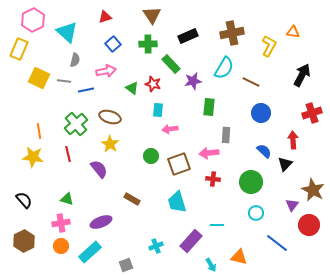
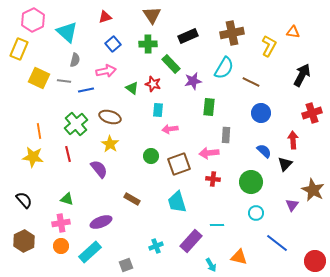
red circle at (309, 225): moved 6 px right, 36 px down
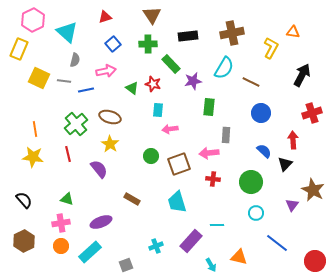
black rectangle at (188, 36): rotated 18 degrees clockwise
yellow L-shape at (269, 46): moved 2 px right, 2 px down
orange line at (39, 131): moved 4 px left, 2 px up
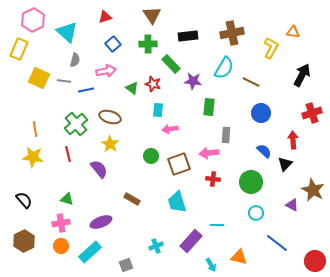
purple star at (193, 81): rotated 18 degrees clockwise
purple triangle at (292, 205): rotated 40 degrees counterclockwise
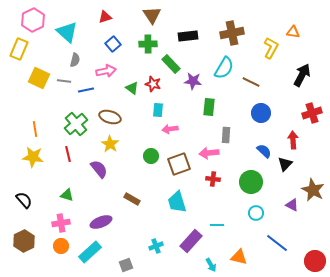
green triangle at (67, 199): moved 4 px up
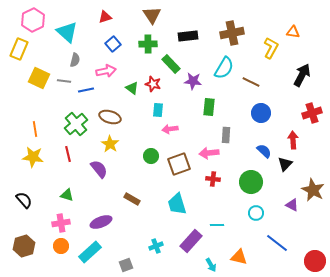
cyan trapezoid at (177, 202): moved 2 px down
brown hexagon at (24, 241): moved 5 px down; rotated 10 degrees clockwise
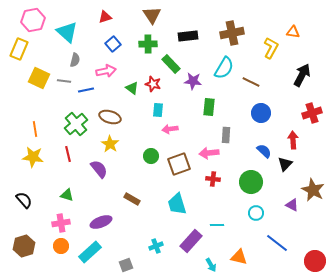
pink hexagon at (33, 20): rotated 15 degrees clockwise
